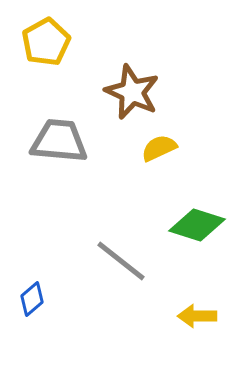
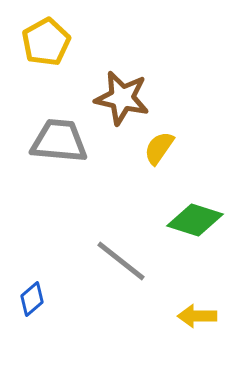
brown star: moved 10 px left, 6 px down; rotated 12 degrees counterclockwise
yellow semicircle: rotated 30 degrees counterclockwise
green diamond: moved 2 px left, 5 px up
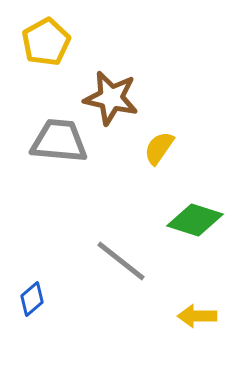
brown star: moved 11 px left
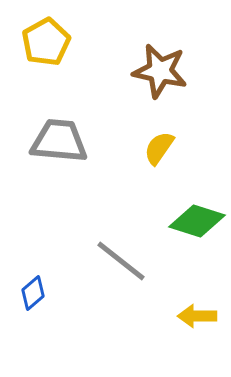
brown star: moved 49 px right, 27 px up
green diamond: moved 2 px right, 1 px down
blue diamond: moved 1 px right, 6 px up
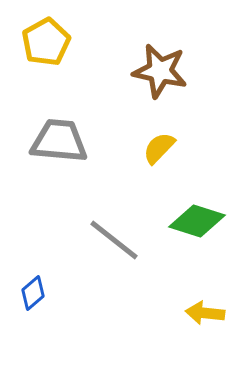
yellow semicircle: rotated 9 degrees clockwise
gray line: moved 7 px left, 21 px up
yellow arrow: moved 8 px right, 3 px up; rotated 6 degrees clockwise
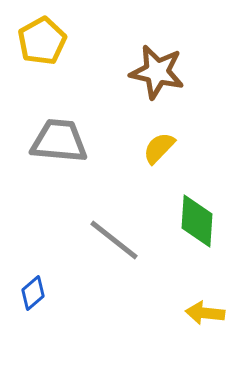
yellow pentagon: moved 4 px left, 1 px up
brown star: moved 3 px left, 1 px down
green diamond: rotated 76 degrees clockwise
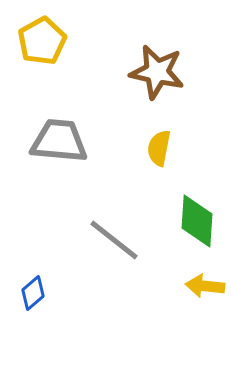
yellow semicircle: rotated 33 degrees counterclockwise
yellow arrow: moved 27 px up
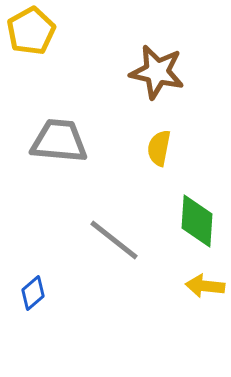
yellow pentagon: moved 11 px left, 10 px up
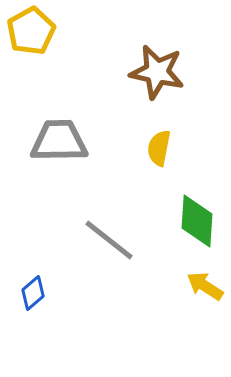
gray trapezoid: rotated 6 degrees counterclockwise
gray line: moved 5 px left
yellow arrow: rotated 27 degrees clockwise
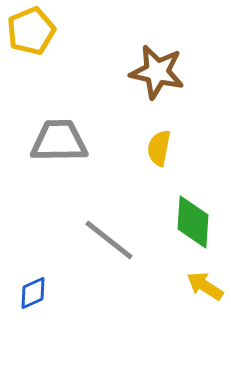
yellow pentagon: rotated 6 degrees clockwise
green diamond: moved 4 px left, 1 px down
blue diamond: rotated 16 degrees clockwise
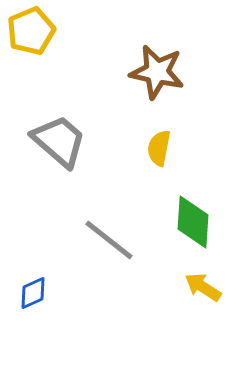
gray trapezoid: rotated 42 degrees clockwise
yellow arrow: moved 2 px left, 1 px down
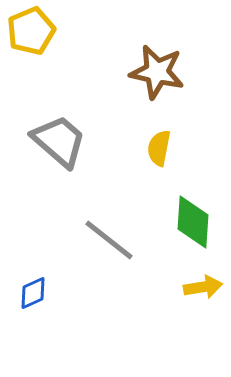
yellow arrow: rotated 138 degrees clockwise
